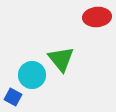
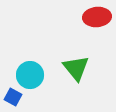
green triangle: moved 15 px right, 9 px down
cyan circle: moved 2 px left
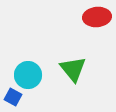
green triangle: moved 3 px left, 1 px down
cyan circle: moved 2 px left
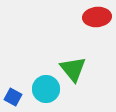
cyan circle: moved 18 px right, 14 px down
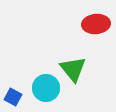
red ellipse: moved 1 px left, 7 px down
cyan circle: moved 1 px up
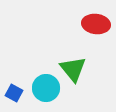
red ellipse: rotated 12 degrees clockwise
blue square: moved 1 px right, 4 px up
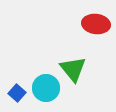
blue square: moved 3 px right; rotated 12 degrees clockwise
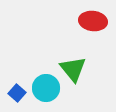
red ellipse: moved 3 px left, 3 px up
